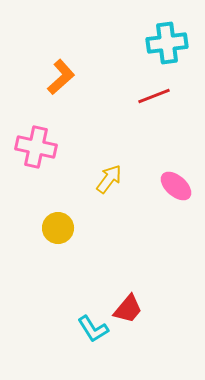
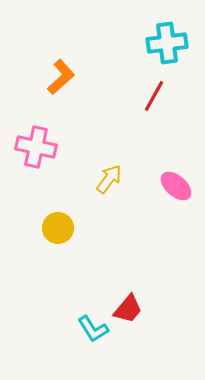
red line: rotated 40 degrees counterclockwise
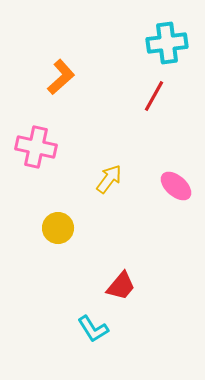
red trapezoid: moved 7 px left, 23 px up
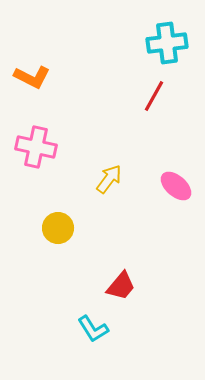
orange L-shape: moved 29 px left; rotated 69 degrees clockwise
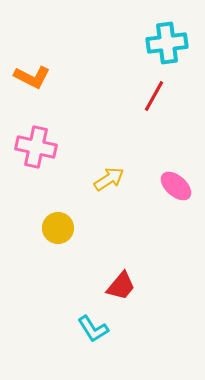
yellow arrow: rotated 20 degrees clockwise
